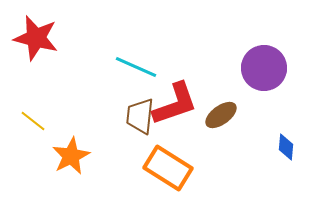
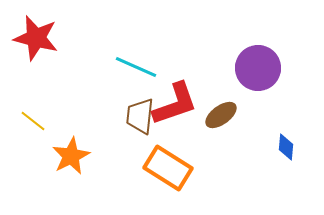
purple circle: moved 6 px left
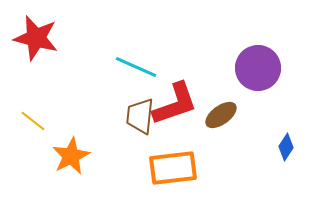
blue diamond: rotated 28 degrees clockwise
orange rectangle: moved 5 px right; rotated 39 degrees counterclockwise
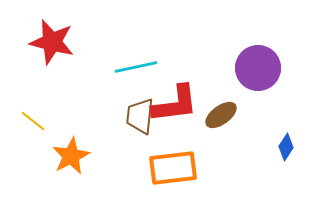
red star: moved 16 px right, 4 px down
cyan line: rotated 36 degrees counterclockwise
red L-shape: rotated 12 degrees clockwise
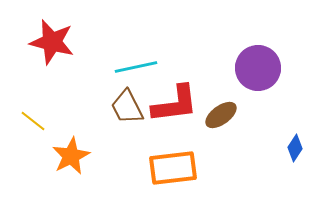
brown trapezoid: moved 13 px left, 9 px up; rotated 33 degrees counterclockwise
blue diamond: moved 9 px right, 1 px down
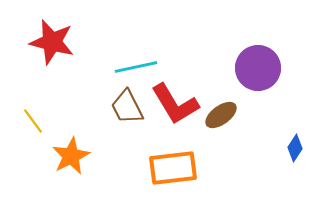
red L-shape: rotated 66 degrees clockwise
yellow line: rotated 16 degrees clockwise
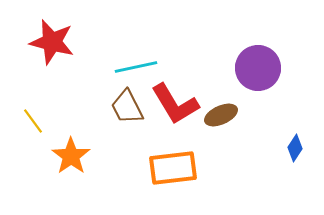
brown ellipse: rotated 12 degrees clockwise
orange star: rotated 9 degrees counterclockwise
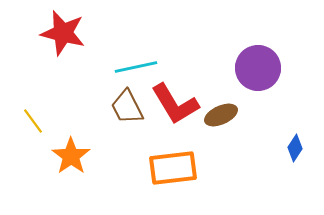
red star: moved 11 px right, 9 px up
